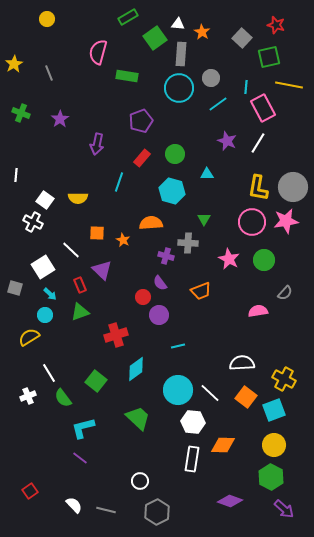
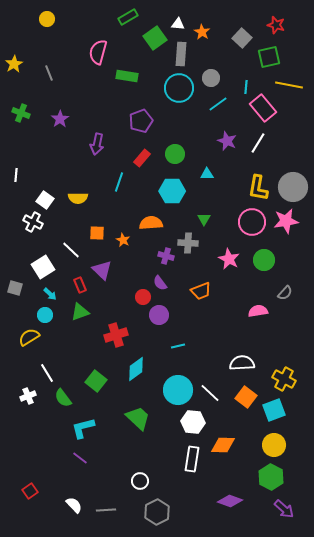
pink rectangle at (263, 108): rotated 12 degrees counterclockwise
cyan hexagon at (172, 191): rotated 15 degrees counterclockwise
white line at (49, 373): moved 2 px left
gray line at (106, 510): rotated 18 degrees counterclockwise
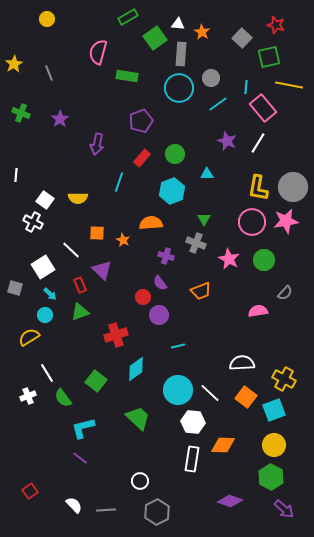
cyan hexagon at (172, 191): rotated 20 degrees counterclockwise
gray cross at (188, 243): moved 8 px right; rotated 18 degrees clockwise
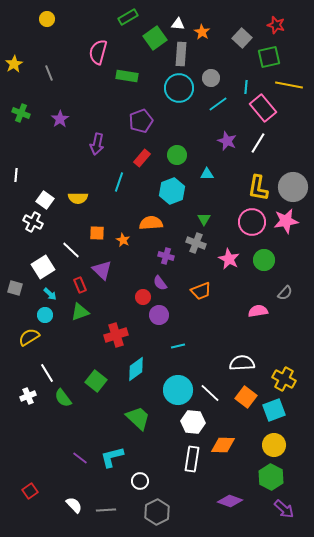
green circle at (175, 154): moved 2 px right, 1 px down
cyan L-shape at (83, 428): moved 29 px right, 29 px down
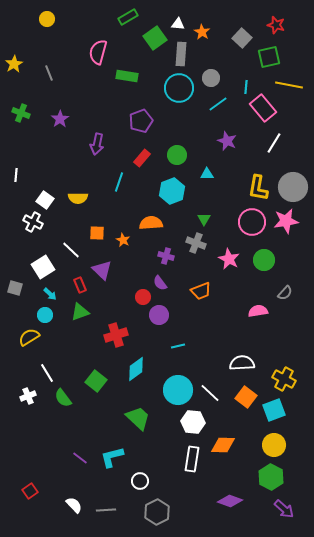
white line at (258, 143): moved 16 px right
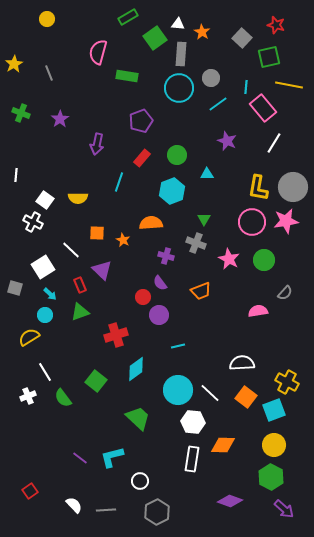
white line at (47, 373): moved 2 px left, 1 px up
yellow cross at (284, 379): moved 3 px right, 3 px down
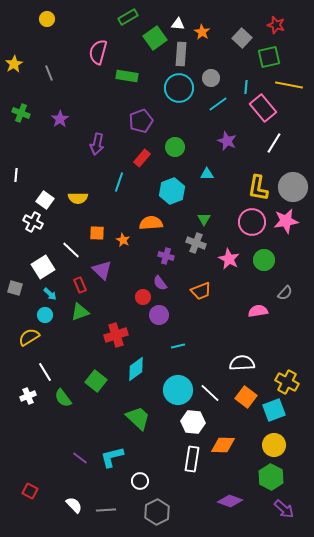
green circle at (177, 155): moved 2 px left, 8 px up
red square at (30, 491): rotated 28 degrees counterclockwise
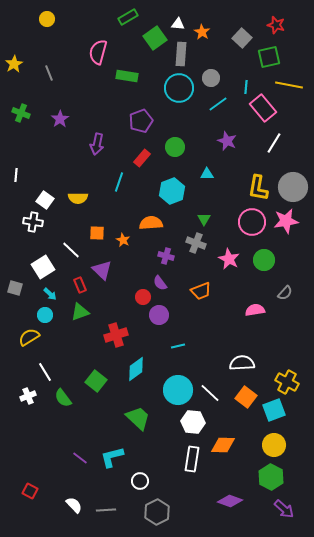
white cross at (33, 222): rotated 18 degrees counterclockwise
pink semicircle at (258, 311): moved 3 px left, 1 px up
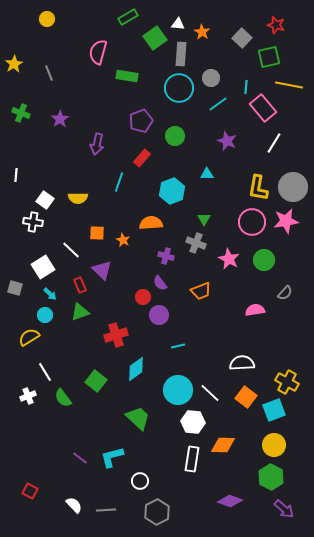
green circle at (175, 147): moved 11 px up
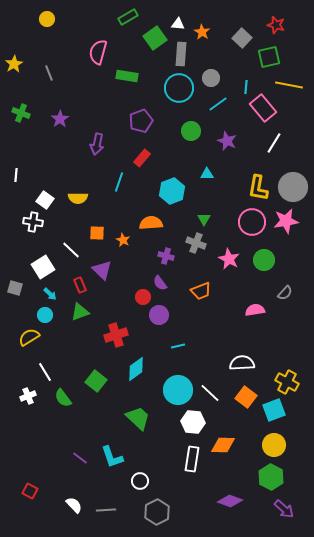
green circle at (175, 136): moved 16 px right, 5 px up
cyan L-shape at (112, 457): rotated 95 degrees counterclockwise
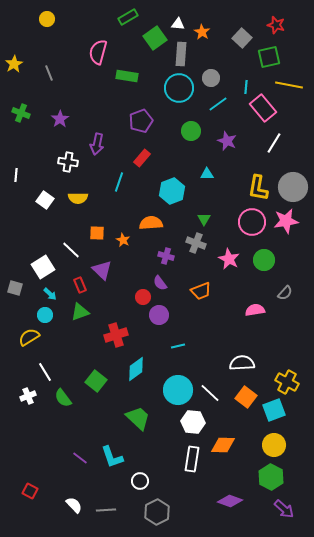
white cross at (33, 222): moved 35 px right, 60 px up
